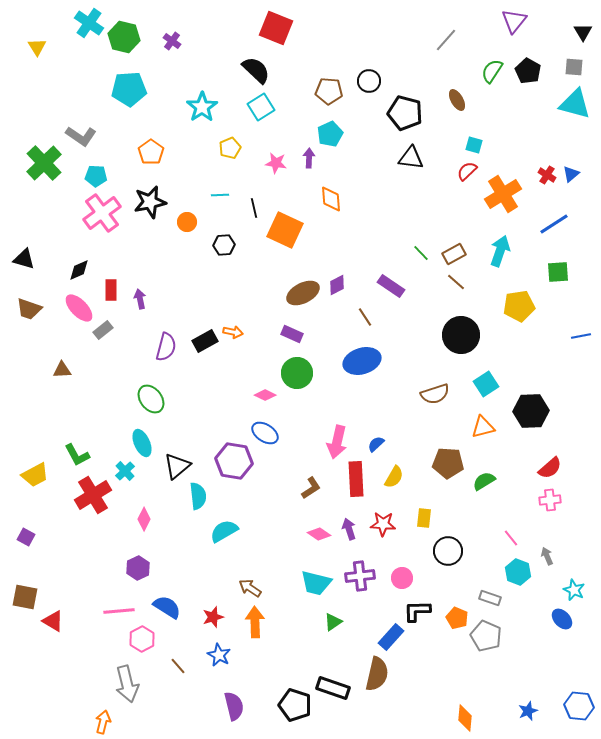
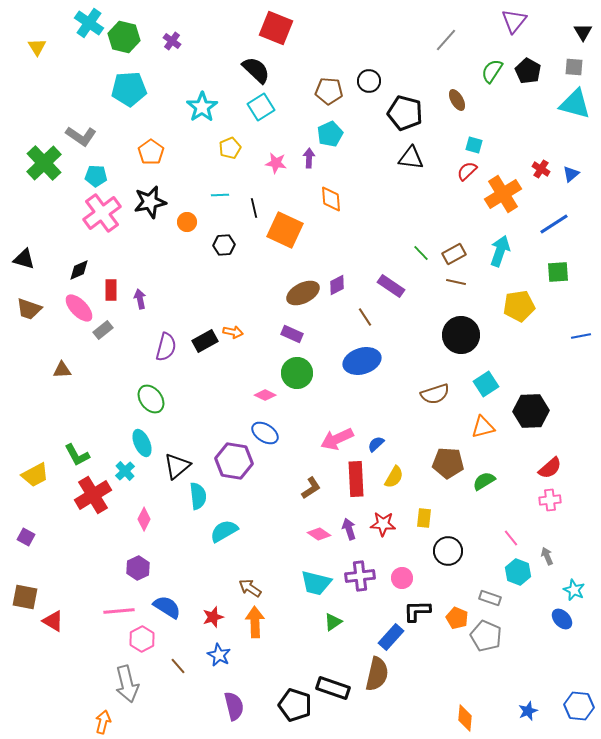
red cross at (547, 175): moved 6 px left, 6 px up
brown line at (456, 282): rotated 30 degrees counterclockwise
pink arrow at (337, 442): moved 3 px up; rotated 52 degrees clockwise
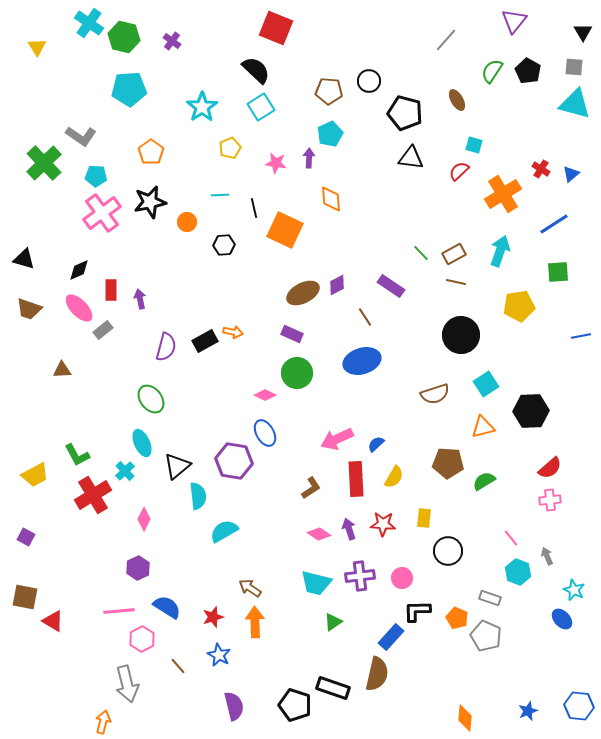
red semicircle at (467, 171): moved 8 px left
blue ellipse at (265, 433): rotated 28 degrees clockwise
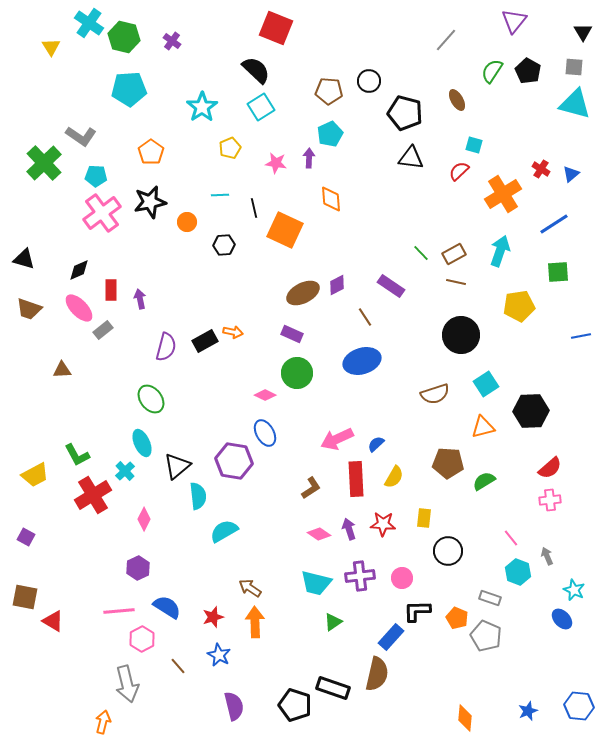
yellow triangle at (37, 47): moved 14 px right
